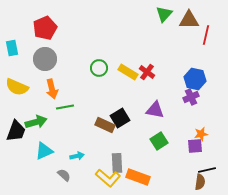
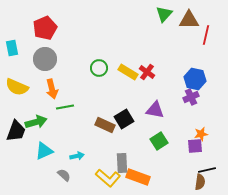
black square: moved 4 px right, 1 px down
gray rectangle: moved 5 px right
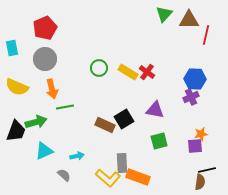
blue hexagon: rotated 10 degrees counterclockwise
green square: rotated 18 degrees clockwise
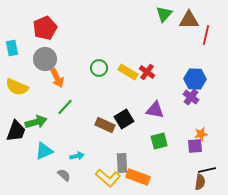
orange arrow: moved 5 px right, 11 px up; rotated 12 degrees counterclockwise
purple cross: rotated 28 degrees counterclockwise
green line: rotated 36 degrees counterclockwise
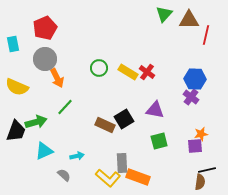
cyan rectangle: moved 1 px right, 4 px up
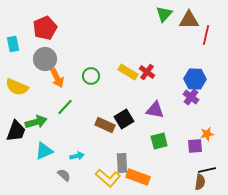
green circle: moved 8 px left, 8 px down
orange star: moved 6 px right
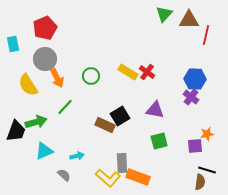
yellow semicircle: moved 11 px right, 2 px up; rotated 35 degrees clockwise
black square: moved 4 px left, 3 px up
black line: rotated 30 degrees clockwise
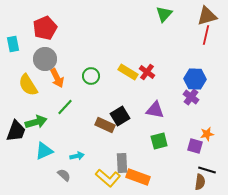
brown triangle: moved 18 px right, 4 px up; rotated 15 degrees counterclockwise
purple square: rotated 21 degrees clockwise
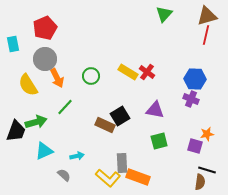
purple cross: moved 2 px down; rotated 14 degrees counterclockwise
